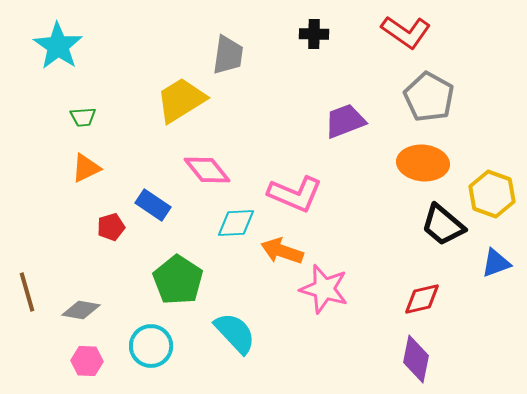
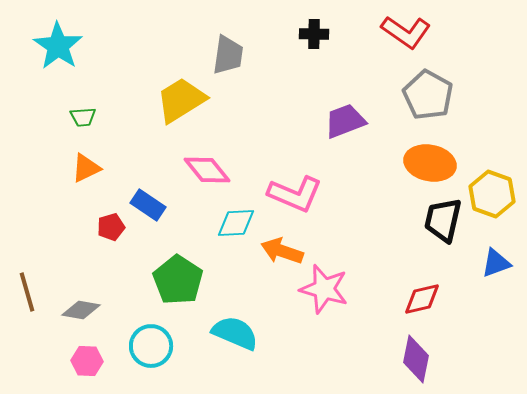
gray pentagon: moved 1 px left, 2 px up
orange ellipse: moved 7 px right; rotated 6 degrees clockwise
blue rectangle: moved 5 px left
black trapezoid: moved 5 px up; rotated 63 degrees clockwise
cyan semicircle: rotated 24 degrees counterclockwise
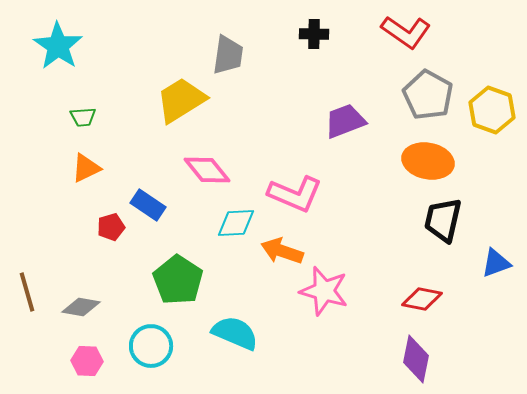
orange ellipse: moved 2 px left, 2 px up
yellow hexagon: moved 84 px up
pink star: moved 2 px down
red diamond: rotated 24 degrees clockwise
gray diamond: moved 3 px up
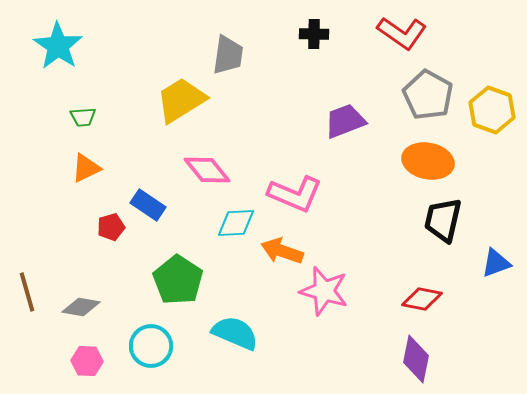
red L-shape: moved 4 px left, 1 px down
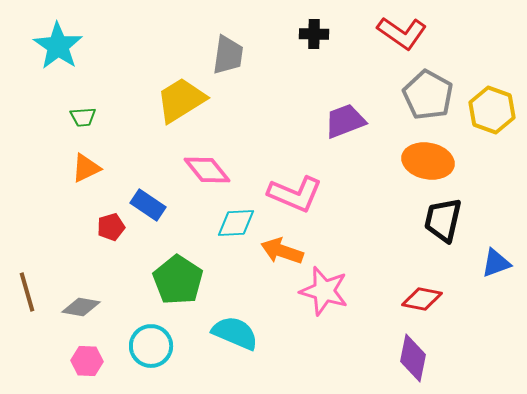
purple diamond: moved 3 px left, 1 px up
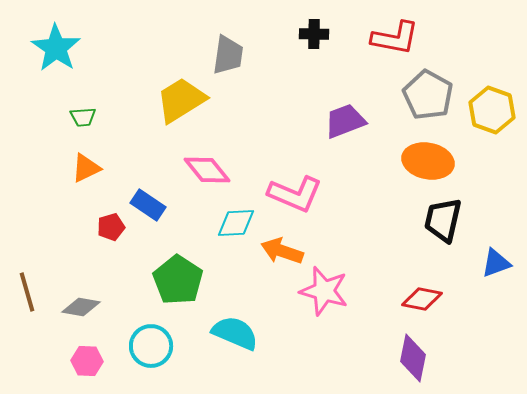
red L-shape: moved 7 px left, 5 px down; rotated 24 degrees counterclockwise
cyan star: moved 2 px left, 2 px down
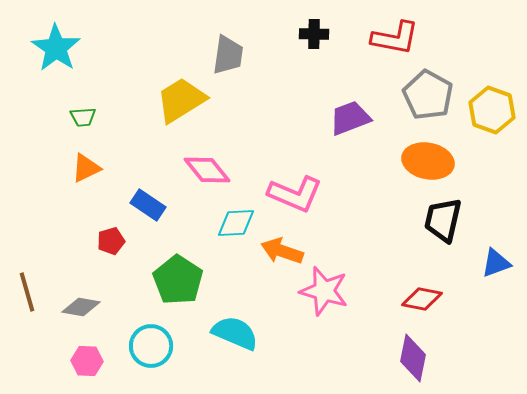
purple trapezoid: moved 5 px right, 3 px up
red pentagon: moved 14 px down
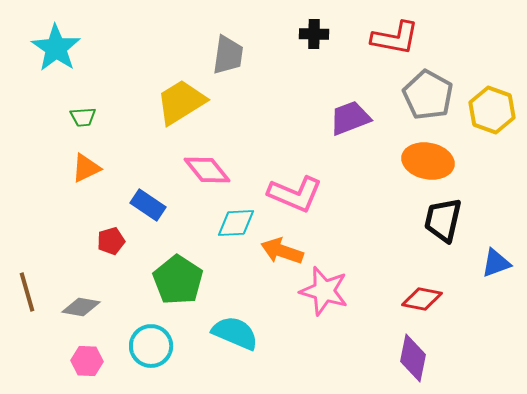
yellow trapezoid: moved 2 px down
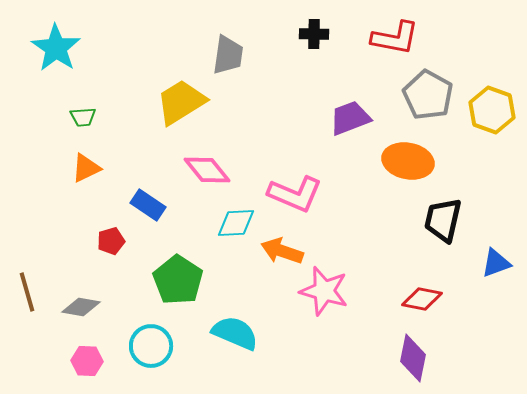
orange ellipse: moved 20 px left
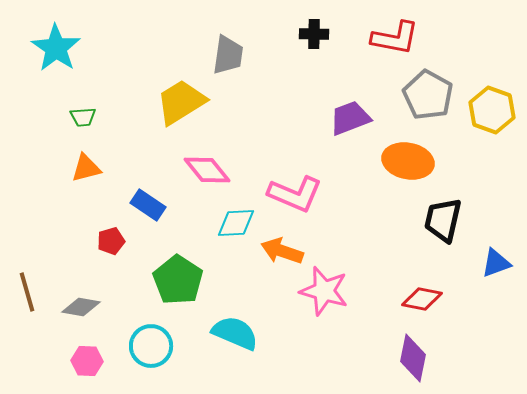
orange triangle: rotated 12 degrees clockwise
